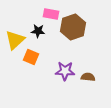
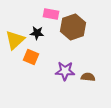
black star: moved 1 px left, 2 px down
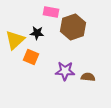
pink rectangle: moved 2 px up
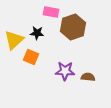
yellow triangle: moved 1 px left
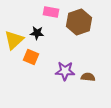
brown hexagon: moved 6 px right, 5 px up
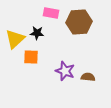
pink rectangle: moved 1 px down
brown hexagon: rotated 15 degrees clockwise
yellow triangle: moved 1 px right, 1 px up
orange square: rotated 21 degrees counterclockwise
purple star: rotated 18 degrees clockwise
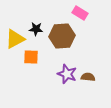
pink rectangle: moved 29 px right; rotated 21 degrees clockwise
brown hexagon: moved 17 px left, 14 px down
black star: moved 1 px left, 4 px up
yellow triangle: rotated 15 degrees clockwise
purple star: moved 2 px right, 3 px down
